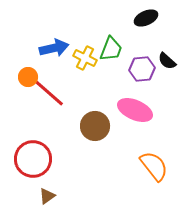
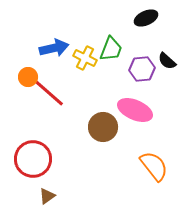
brown circle: moved 8 px right, 1 px down
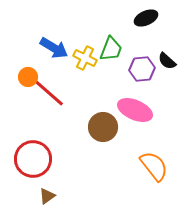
blue arrow: rotated 44 degrees clockwise
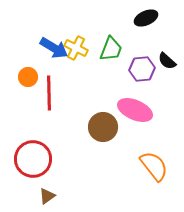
yellow cross: moved 9 px left, 10 px up
red line: rotated 48 degrees clockwise
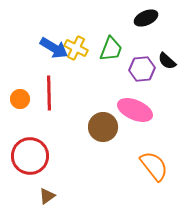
orange circle: moved 8 px left, 22 px down
red circle: moved 3 px left, 3 px up
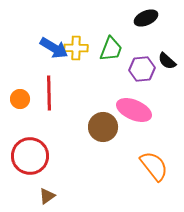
yellow cross: rotated 25 degrees counterclockwise
pink ellipse: moved 1 px left
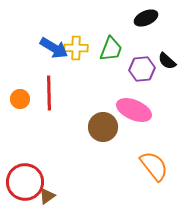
red circle: moved 5 px left, 26 px down
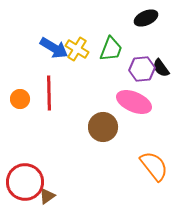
yellow cross: moved 1 px right, 1 px down; rotated 30 degrees clockwise
black semicircle: moved 6 px left, 7 px down; rotated 12 degrees clockwise
pink ellipse: moved 8 px up
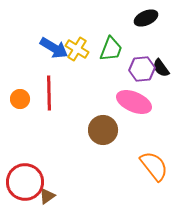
brown circle: moved 3 px down
